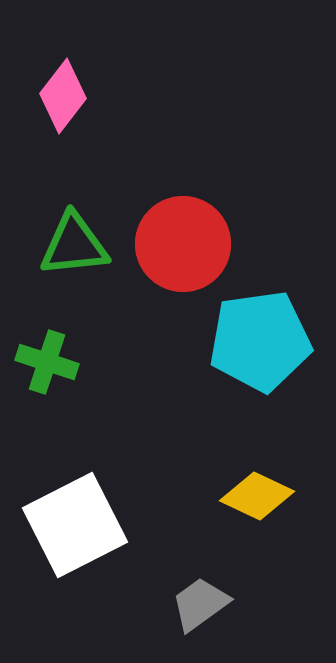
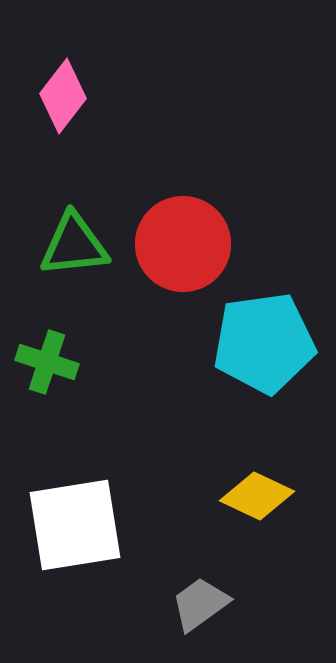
cyan pentagon: moved 4 px right, 2 px down
white square: rotated 18 degrees clockwise
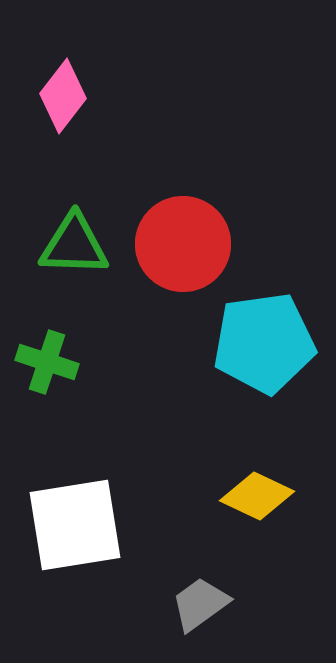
green triangle: rotated 8 degrees clockwise
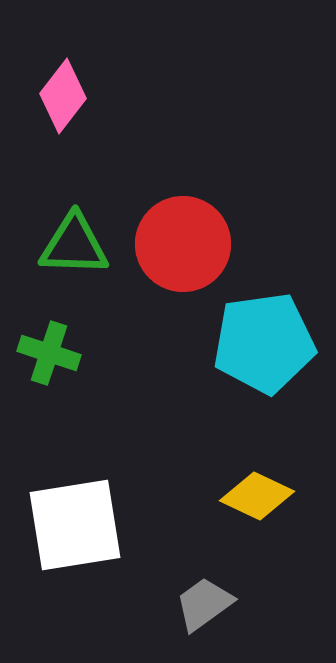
green cross: moved 2 px right, 9 px up
gray trapezoid: moved 4 px right
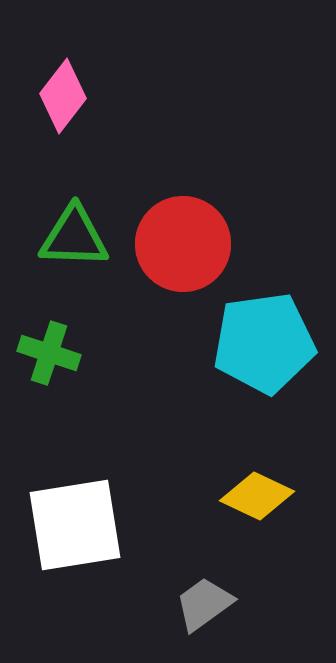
green triangle: moved 8 px up
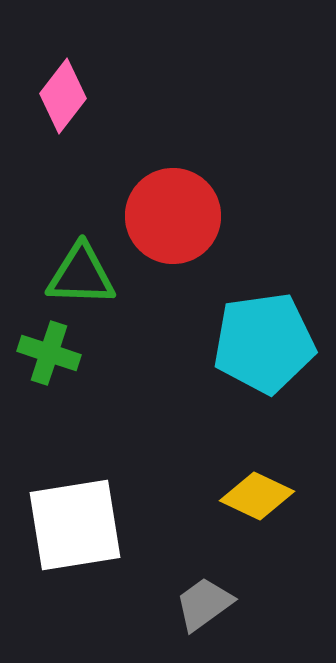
green triangle: moved 7 px right, 38 px down
red circle: moved 10 px left, 28 px up
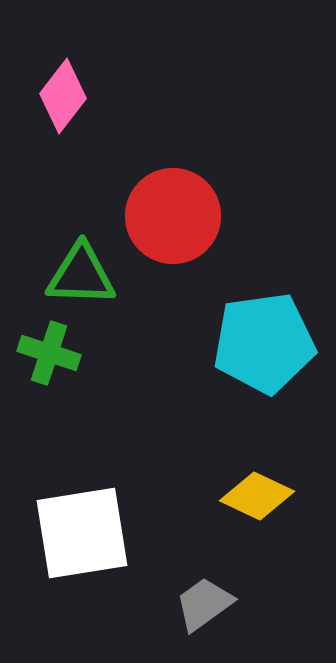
white square: moved 7 px right, 8 px down
